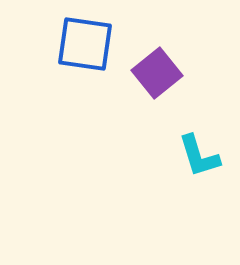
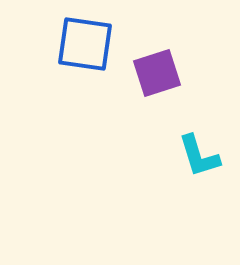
purple square: rotated 21 degrees clockwise
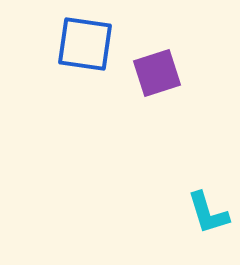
cyan L-shape: moved 9 px right, 57 px down
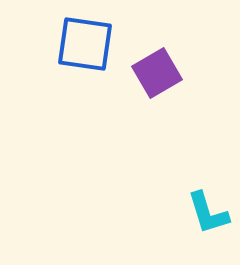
purple square: rotated 12 degrees counterclockwise
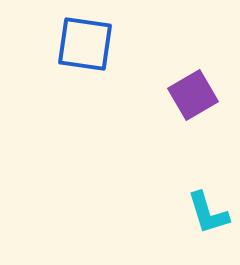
purple square: moved 36 px right, 22 px down
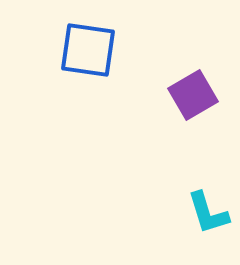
blue square: moved 3 px right, 6 px down
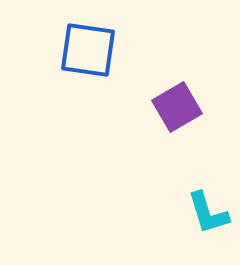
purple square: moved 16 px left, 12 px down
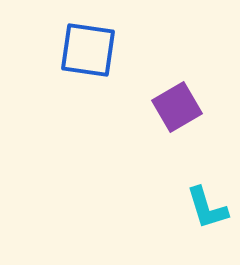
cyan L-shape: moved 1 px left, 5 px up
